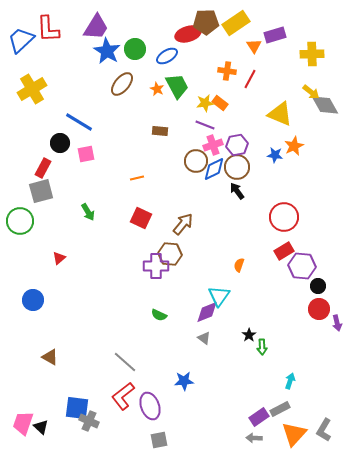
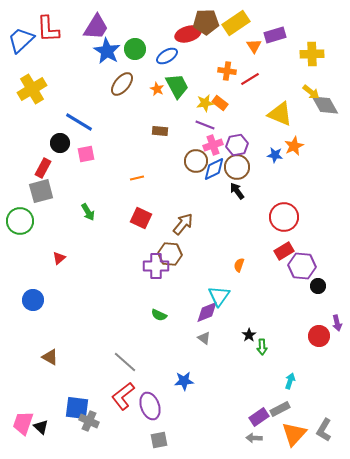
red line at (250, 79): rotated 30 degrees clockwise
red circle at (319, 309): moved 27 px down
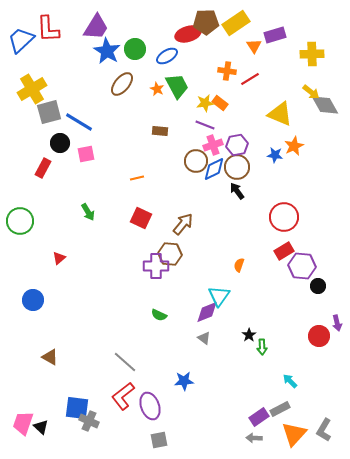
gray square at (41, 191): moved 8 px right, 79 px up
cyan arrow at (290, 381): rotated 63 degrees counterclockwise
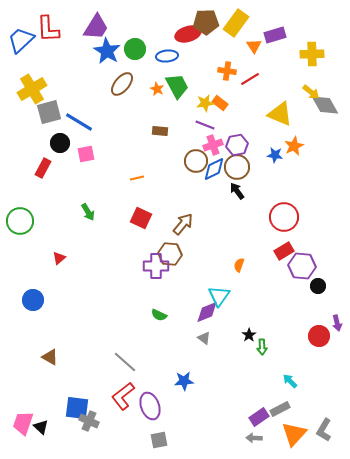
yellow rectangle at (236, 23): rotated 20 degrees counterclockwise
blue ellipse at (167, 56): rotated 25 degrees clockwise
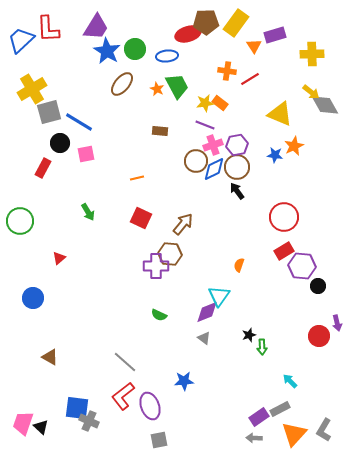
blue circle at (33, 300): moved 2 px up
black star at (249, 335): rotated 16 degrees clockwise
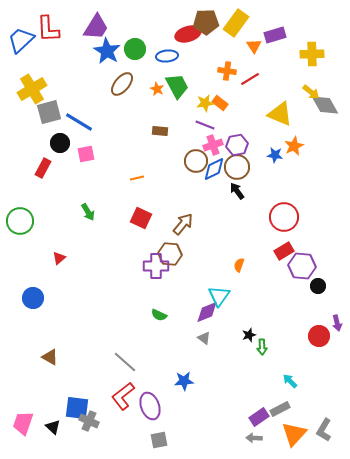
black triangle at (41, 427): moved 12 px right
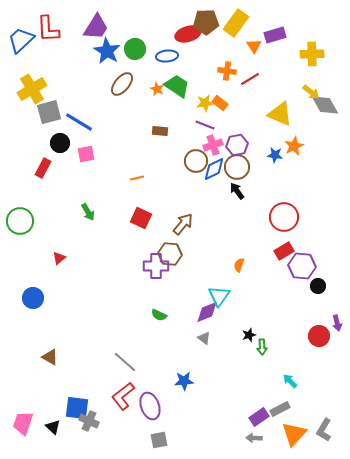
green trapezoid at (177, 86): rotated 28 degrees counterclockwise
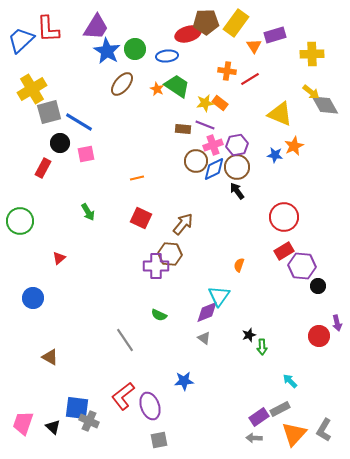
brown rectangle at (160, 131): moved 23 px right, 2 px up
gray line at (125, 362): moved 22 px up; rotated 15 degrees clockwise
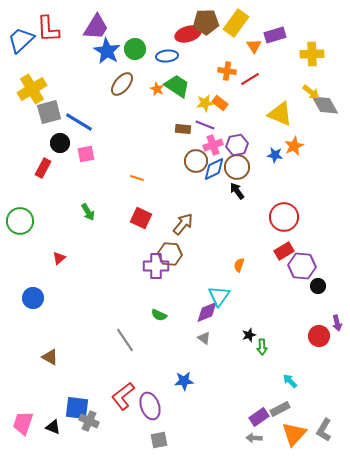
orange line at (137, 178): rotated 32 degrees clockwise
black triangle at (53, 427): rotated 21 degrees counterclockwise
